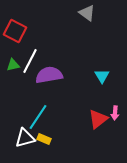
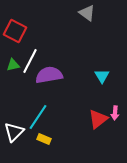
white triangle: moved 11 px left, 6 px up; rotated 30 degrees counterclockwise
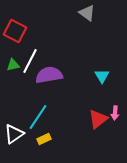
white triangle: moved 2 px down; rotated 10 degrees clockwise
yellow rectangle: rotated 48 degrees counterclockwise
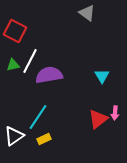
white triangle: moved 2 px down
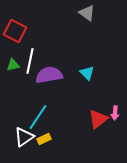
white line: rotated 15 degrees counterclockwise
cyan triangle: moved 15 px left, 3 px up; rotated 14 degrees counterclockwise
white triangle: moved 10 px right, 1 px down
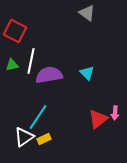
white line: moved 1 px right
green triangle: moved 1 px left
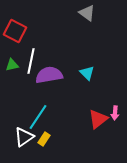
yellow rectangle: rotated 32 degrees counterclockwise
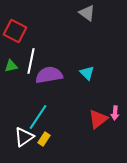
green triangle: moved 1 px left, 1 px down
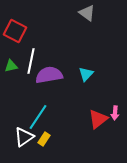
cyan triangle: moved 1 px left, 1 px down; rotated 28 degrees clockwise
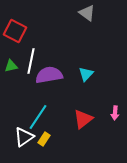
red triangle: moved 15 px left
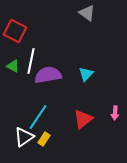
green triangle: moved 2 px right; rotated 40 degrees clockwise
purple semicircle: moved 1 px left
